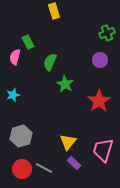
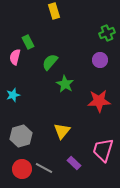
green semicircle: rotated 18 degrees clockwise
red star: rotated 30 degrees clockwise
yellow triangle: moved 6 px left, 11 px up
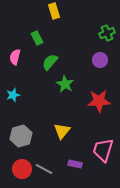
green rectangle: moved 9 px right, 4 px up
purple rectangle: moved 1 px right, 1 px down; rotated 32 degrees counterclockwise
gray line: moved 1 px down
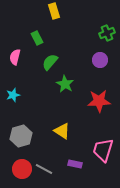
yellow triangle: rotated 36 degrees counterclockwise
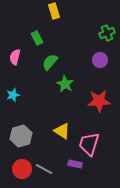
pink trapezoid: moved 14 px left, 6 px up
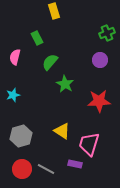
gray line: moved 2 px right
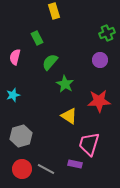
yellow triangle: moved 7 px right, 15 px up
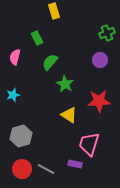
yellow triangle: moved 1 px up
